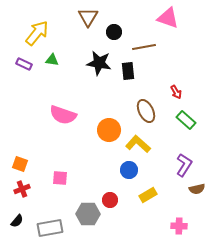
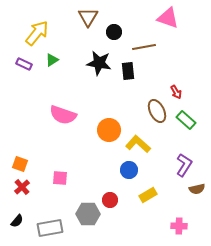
green triangle: rotated 40 degrees counterclockwise
brown ellipse: moved 11 px right
red cross: moved 2 px up; rotated 21 degrees counterclockwise
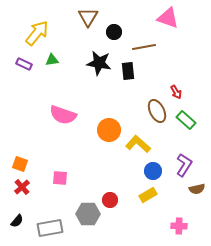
green triangle: rotated 24 degrees clockwise
blue circle: moved 24 px right, 1 px down
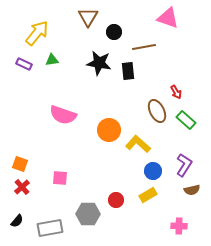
brown semicircle: moved 5 px left, 1 px down
red circle: moved 6 px right
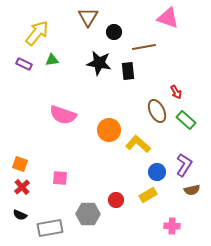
blue circle: moved 4 px right, 1 px down
black semicircle: moved 3 px right, 6 px up; rotated 72 degrees clockwise
pink cross: moved 7 px left
